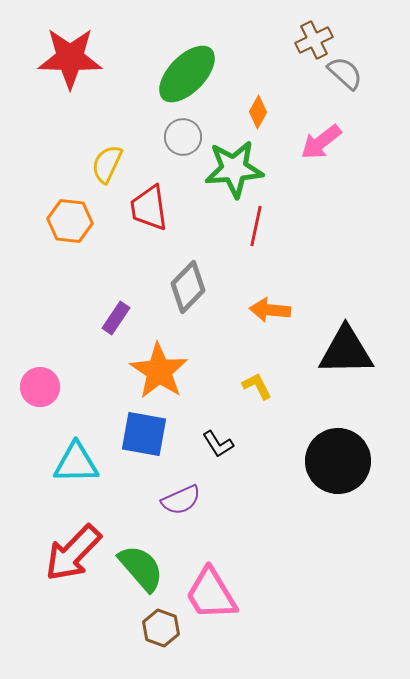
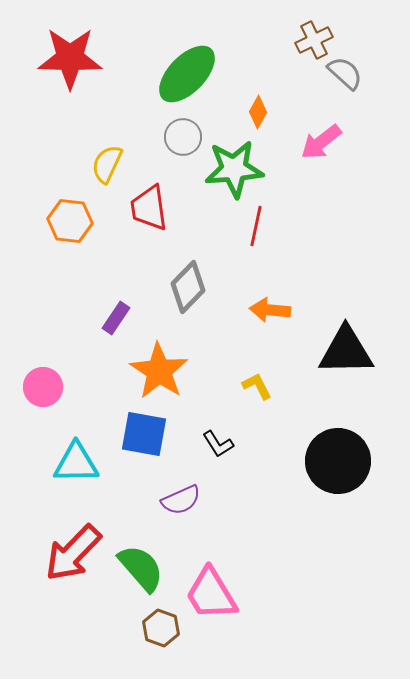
pink circle: moved 3 px right
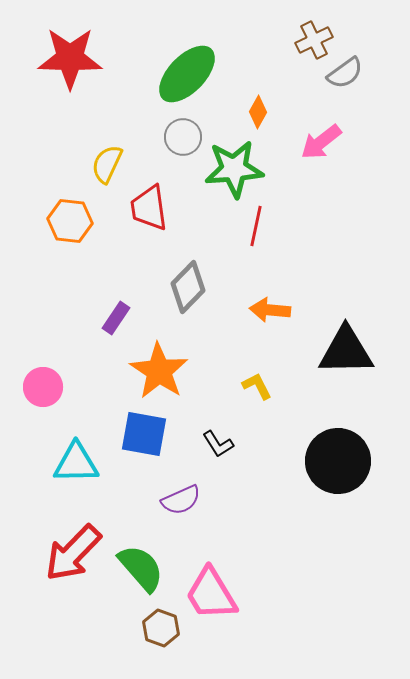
gray semicircle: rotated 102 degrees clockwise
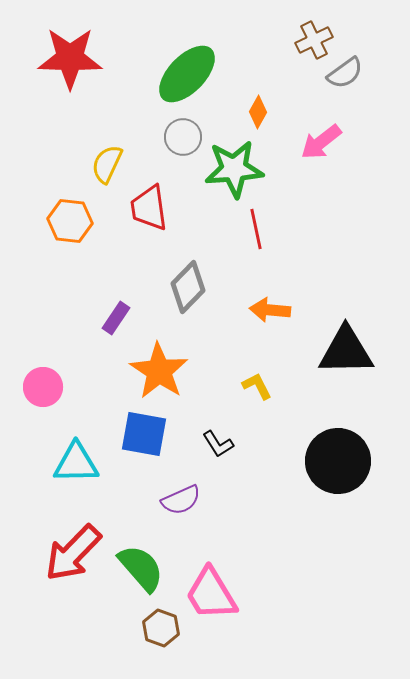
red line: moved 3 px down; rotated 24 degrees counterclockwise
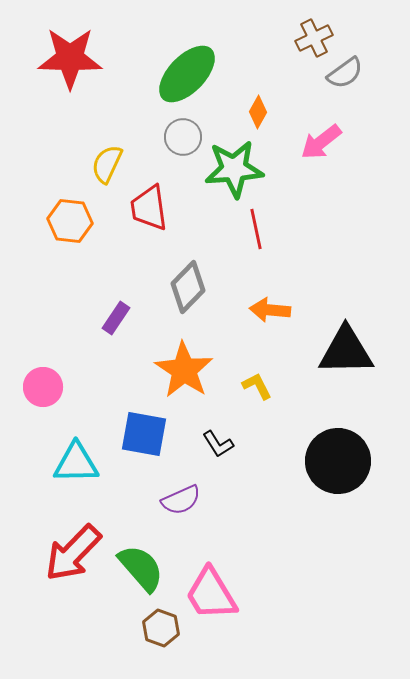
brown cross: moved 2 px up
orange star: moved 25 px right, 1 px up
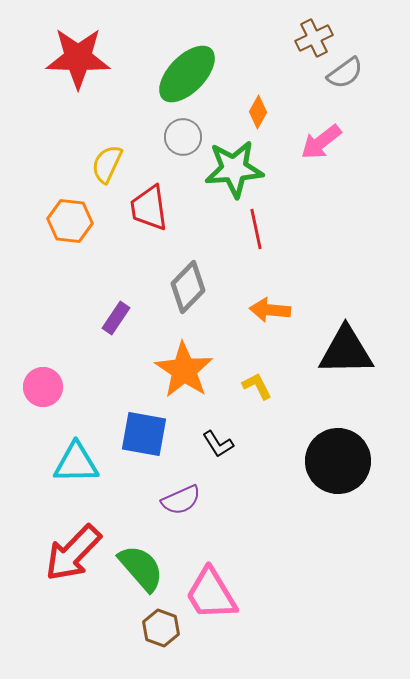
red star: moved 8 px right
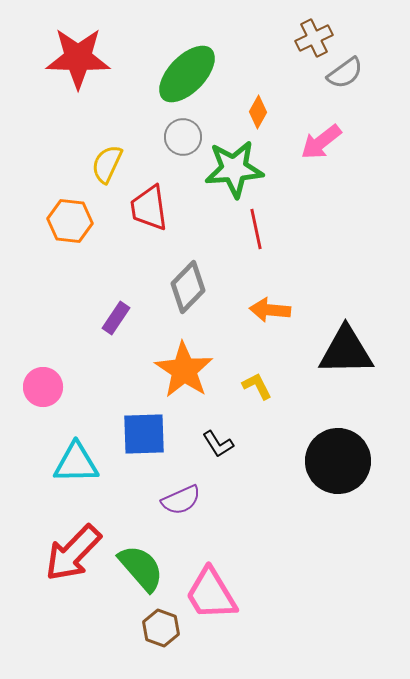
blue square: rotated 12 degrees counterclockwise
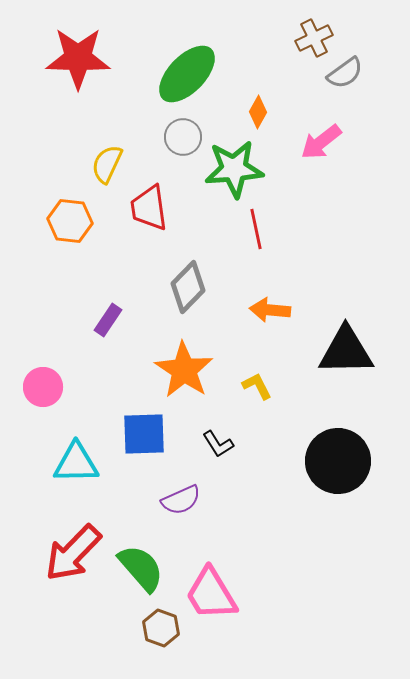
purple rectangle: moved 8 px left, 2 px down
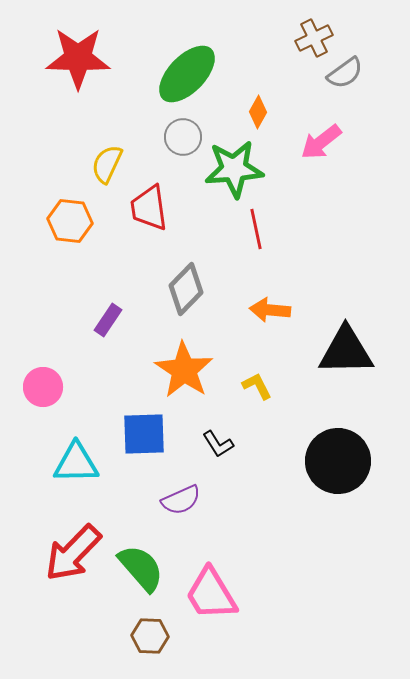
gray diamond: moved 2 px left, 2 px down
brown hexagon: moved 11 px left, 8 px down; rotated 18 degrees counterclockwise
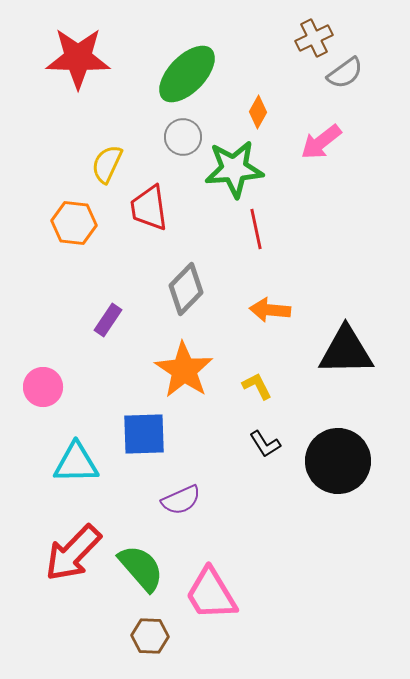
orange hexagon: moved 4 px right, 2 px down
black L-shape: moved 47 px right
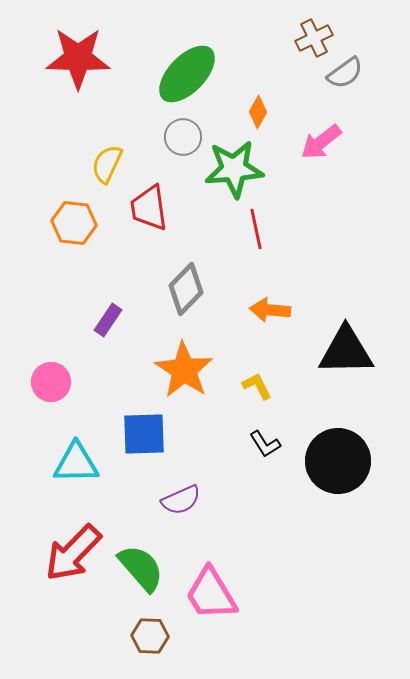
pink circle: moved 8 px right, 5 px up
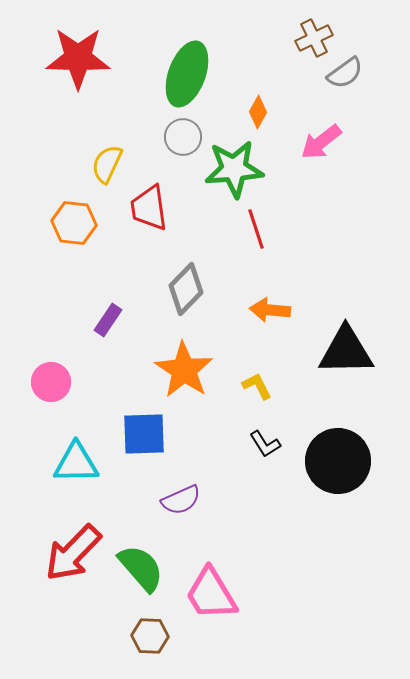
green ellipse: rotated 24 degrees counterclockwise
red line: rotated 6 degrees counterclockwise
